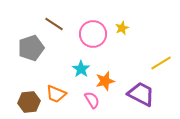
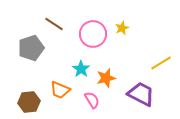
orange star: moved 1 px right, 3 px up
orange trapezoid: moved 4 px right, 4 px up
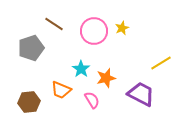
pink circle: moved 1 px right, 3 px up
orange trapezoid: moved 1 px right
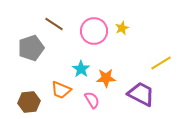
orange star: rotated 12 degrees clockwise
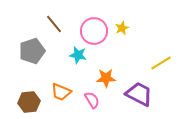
brown line: rotated 18 degrees clockwise
gray pentagon: moved 1 px right, 3 px down
cyan star: moved 3 px left, 14 px up; rotated 24 degrees counterclockwise
orange trapezoid: moved 2 px down
purple trapezoid: moved 2 px left
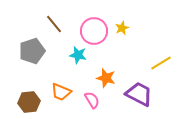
orange star: rotated 18 degrees clockwise
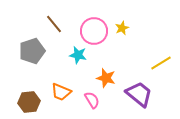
purple trapezoid: rotated 12 degrees clockwise
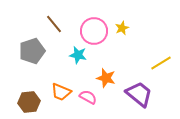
pink semicircle: moved 4 px left, 3 px up; rotated 30 degrees counterclockwise
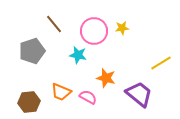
yellow star: rotated 16 degrees clockwise
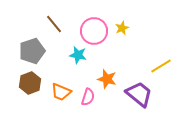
yellow star: rotated 16 degrees counterclockwise
yellow line: moved 3 px down
orange star: moved 1 px right, 1 px down
pink semicircle: rotated 78 degrees clockwise
brown hexagon: moved 1 px right, 19 px up; rotated 15 degrees counterclockwise
